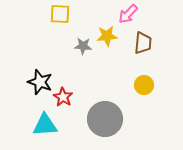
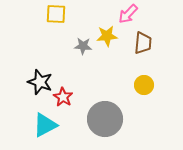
yellow square: moved 4 px left
cyan triangle: rotated 24 degrees counterclockwise
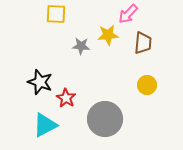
yellow star: moved 1 px right, 1 px up
gray star: moved 2 px left
yellow circle: moved 3 px right
red star: moved 3 px right, 1 px down
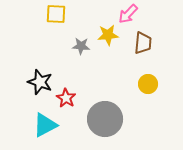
yellow circle: moved 1 px right, 1 px up
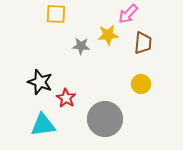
yellow circle: moved 7 px left
cyan triangle: moved 2 px left; rotated 20 degrees clockwise
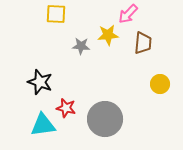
yellow circle: moved 19 px right
red star: moved 10 px down; rotated 18 degrees counterclockwise
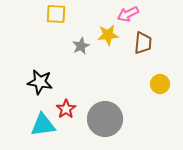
pink arrow: rotated 20 degrees clockwise
gray star: rotated 30 degrees counterclockwise
black star: rotated 10 degrees counterclockwise
red star: moved 1 px down; rotated 24 degrees clockwise
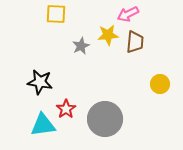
brown trapezoid: moved 8 px left, 1 px up
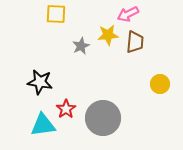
gray circle: moved 2 px left, 1 px up
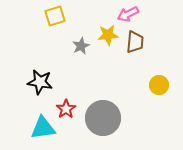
yellow square: moved 1 px left, 2 px down; rotated 20 degrees counterclockwise
yellow circle: moved 1 px left, 1 px down
cyan triangle: moved 3 px down
